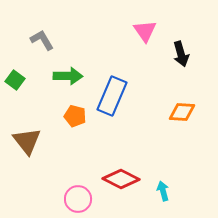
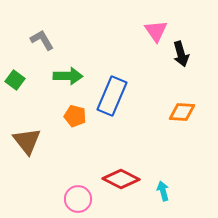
pink triangle: moved 11 px right
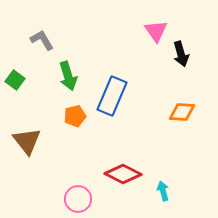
green arrow: rotated 72 degrees clockwise
orange pentagon: rotated 30 degrees counterclockwise
red diamond: moved 2 px right, 5 px up
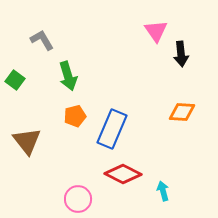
black arrow: rotated 10 degrees clockwise
blue rectangle: moved 33 px down
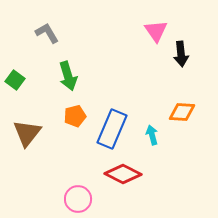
gray L-shape: moved 5 px right, 7 px up
brown triangle: moved 8 px up; rotated 16 degrees clockwise
cyan arrow: moved 11 px left, 56 px up
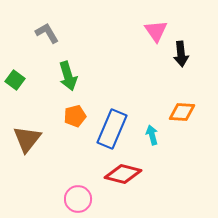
brown triangle: moved 6 px down
red diamond: rotated 12 degrees counterclockwise
